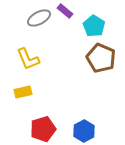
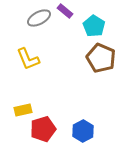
yellow rectangle: moved 18 px down
blue hexagon: moved 1 px left
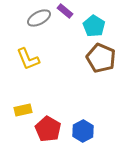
red pentagon: moved 5 px right; rotated 25 degrees counterclockwise
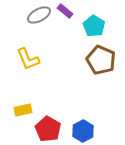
gray ellipse: moved 3 px up
brown pentagon: moved 2 px down
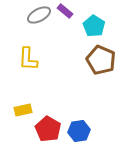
yellow L-shape: rotated 25 degrees clockwise
blue hexagon: moved 4 px left; rotated 20 degrees clockwise
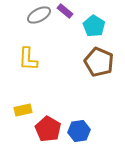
brown pentagon: moved 2 px left, 2 px down
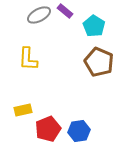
red pentagon: rotated 20 degrees clockwise
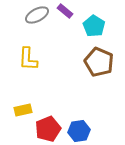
gray ellipse: moved 2 px left
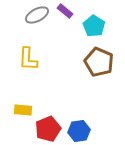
yellow rectangle: rotated 18 degrees clockwise
